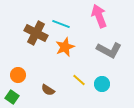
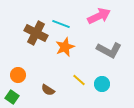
pink arrow: rotated 85 degrees clockwise
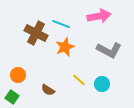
pink arrow: rotated 15 degrees clockwise
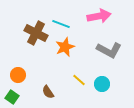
brown semicircle: moved 2 px down; rotated 24 degrees clockwise
